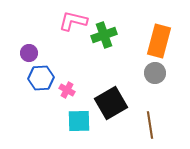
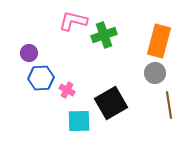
brown line: moved 19 px right, 20 px up
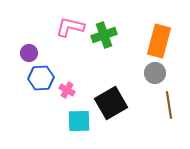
pink L-shape: moved 3 px left, 6 px down
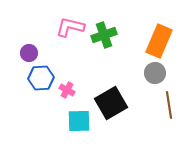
orange rectangle: rotated 8 degrees clockwise
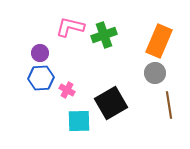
purple circle: moved 11 px right
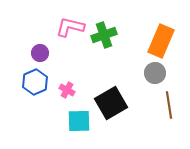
orange rectangle: moved 2 px right
blue hexagon: moved 6 px left, 4 px down; rotated 20 degrees counterclockwise
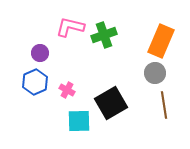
brown line: moved 5 px left
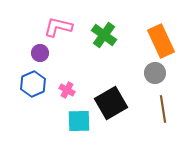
pink L-shape: moved 12 px left
green cross: rotated 35 degrees counterclockwise
orange rectangle: rotated 48 degrees counterclockwise
blue hexagon: moved 2 px left, 2 px down
brown line: moved 1 px left, 4 px down
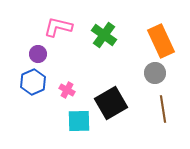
purple circle: moved 2 px left, 1 px down
blue hexagon: moved 2 px up
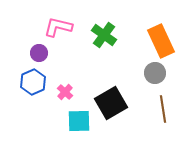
purple circle: moved 1 px right, 1 px up
pink cross: moved 2 px left, 2 px down; rotated 14 degrees clockwise
